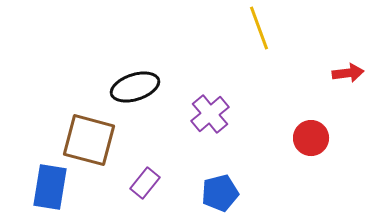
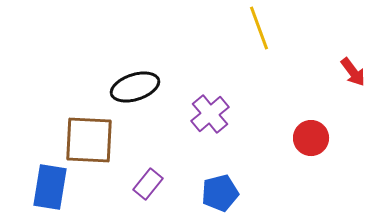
red arrow: moved 5 px right, 1 px up; rotated 60 degrees clockwise
brown square: rotated 12 degrees counterclockwise
purple rectangle: moved 3 px right, 1 px down
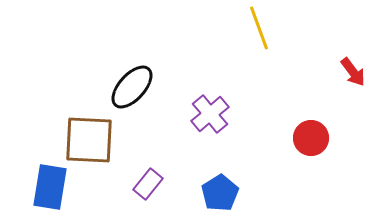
black ellipse: moved 3 px left; rotated 30 degrees counterclockwise
blue pentagon: rotated 18 degrees counterclockwise
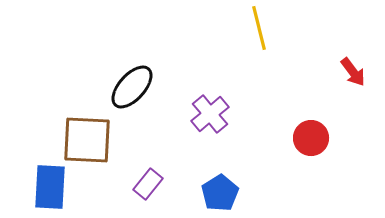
yellow line: rotated 6 degrees clockwise
brown square: moved 2 px left
blue rectangle: rotated 6 degrees counterclockwise
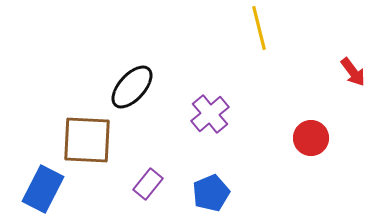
blue rectangle: moved 7 px left, 2 px down; rotated 24 degrees clockwise
blue pentagon: moved 9 px left; rotated 9 degrees clockwise
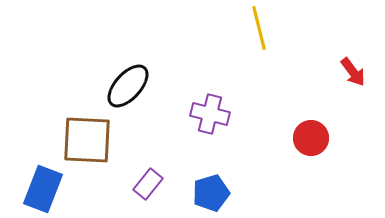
black ellipse: moved 4 px left, 1 px up
purple cross: rotated 36 degrees counterclockwise
blue rectangle: rotated 6 degrees counterclockwise
blue pentagon: rotated 6 degrees clockwise
